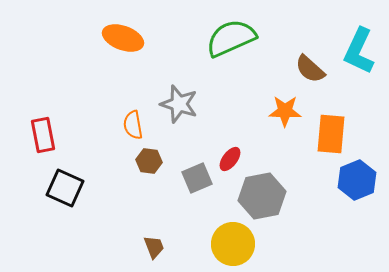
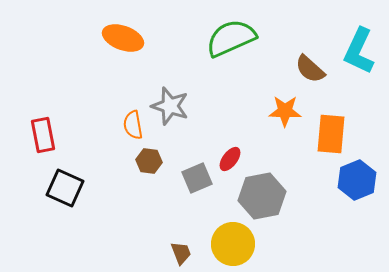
gray star: moved 9 px left, 2 px down
brown trapezoid: moved 27 px right, 6 px down
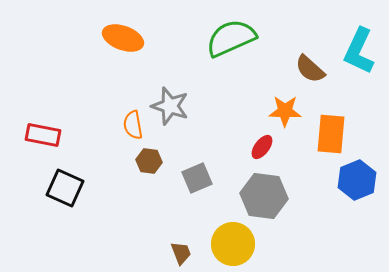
red rectangle: rotated 68 degrees counterclockwise
red ellipse: moved 32 px right, 12 px up
gray hexagon: moved 2 px right; rotated 18 degrees clockwise
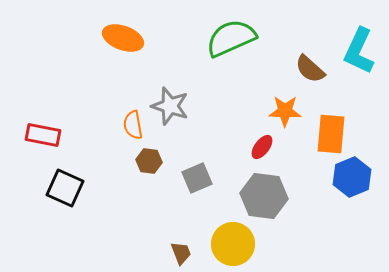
blue hexagon: moved 5 px left, 3 px up
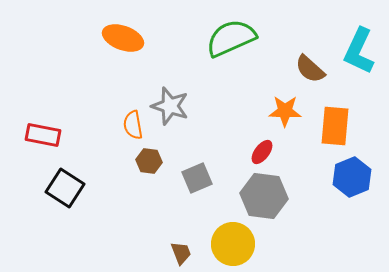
orange rectangle: moved 4 px right, 8 px up
red ellipse: moved 5 px down
black square: rotated 9 degrees clockwise
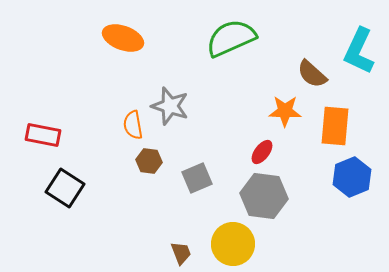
brown semicircle: moved 2 px right, 5 px down
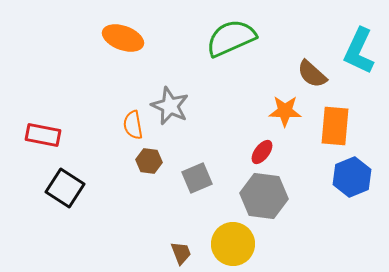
gray star: rotated 6 degrees clockwise
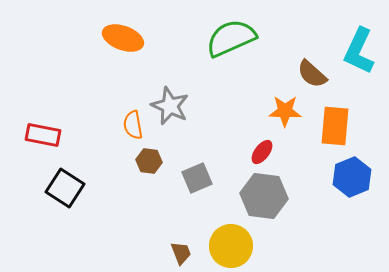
yellow circle: moved 2 px left, 2 px down
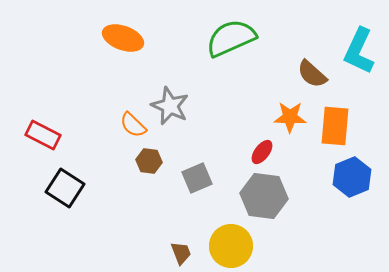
orange star: moved 5 px right, 6 px down
orange semicircle: rotated 36 degrees counterclockwise
red rectangle: rotated 16 degrees clockwise
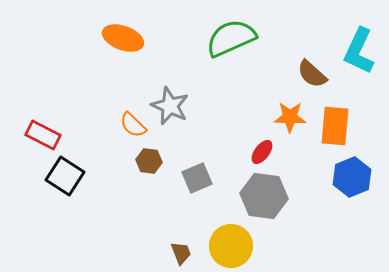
black square: moved 12 px up
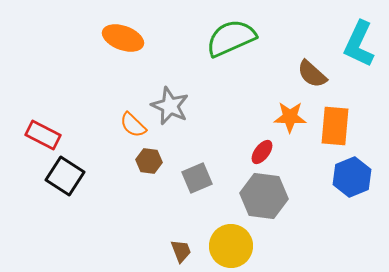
cyan L-shape: moved 7 px up
brown trapezoid: moved 2 px up
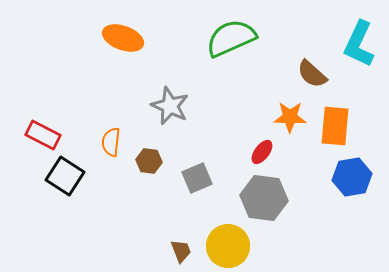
orange semicircle: moved 22 px left, 17 px down; rotated 52 degrees clockwise
blue hexagon: rotated 12 degrees clockwise
gray hexagon: moved 2 px down
yellow circle: moved 3 px left
